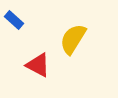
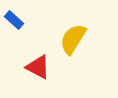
red triangle: moved 2 px down
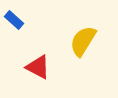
yellow semicircle: moved 10 px right, 2 px down
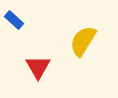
red triangle: rotated 32 degrees clockwise
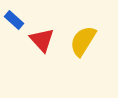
red triangle: moved 4 px right, 27 px up; rotated 12 degrees counterclockwise
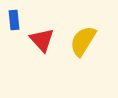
blue rectangle: rotated 42 degrees clockwise
